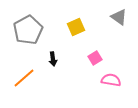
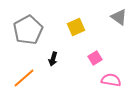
black arrow: rotated 24 degrees clockwise
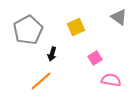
black arrow: moved 1 px left, 5 px up
orange line: moved 17 px right, 3 px down
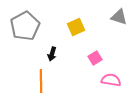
gray triangle: rotated 18 degrees counterclockwise
gray pentagon: moved 3 px left, 4 px up
orange line: rotated 50 degrees counterclockwise
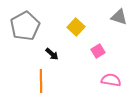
yellow square: rotated 24 degrees counterclockwise
black arrow: rotated 64 degrees counterclockwise
pink square: moved 3 px right, 7 px up
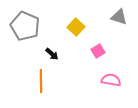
gray pentagon: rotated 20 degrees counterclockwise
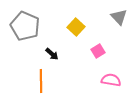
gray triangle: rotated 30 degrees clockwise
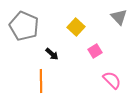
gray pentagon: moved 1 px left
pink square: moved 3 px left
pink semicircle: moved 1 px right; rotated 36 degrees clockwise
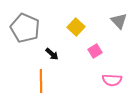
gray triangle: moved 4 px down
gray pentagon: moved 1 px right, 2 px down
pink semicircle: rotated 138 degrees clockwise
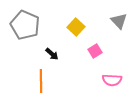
gray pentagon: moved 3 px up
